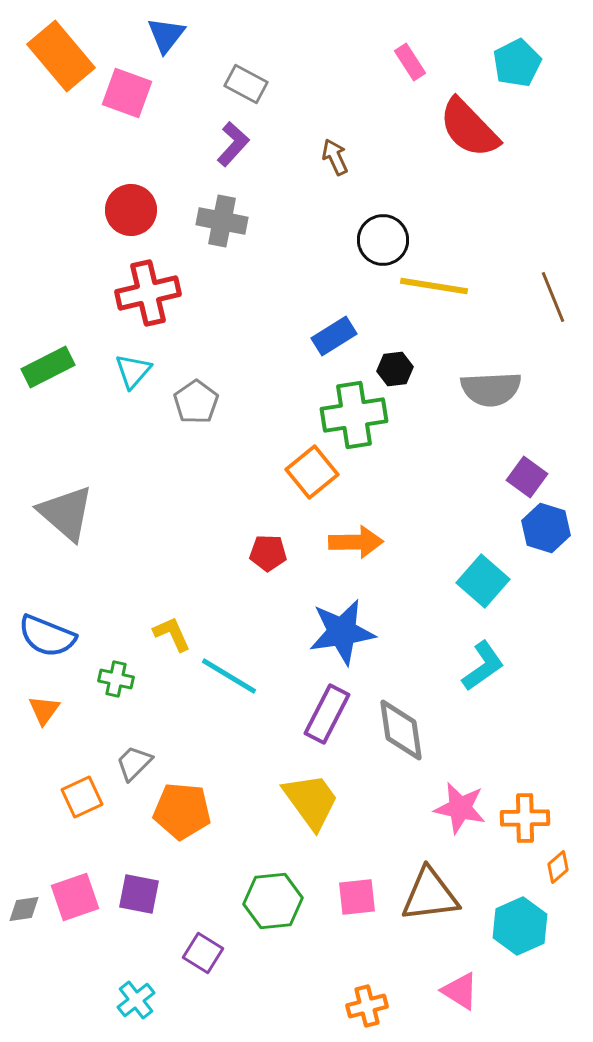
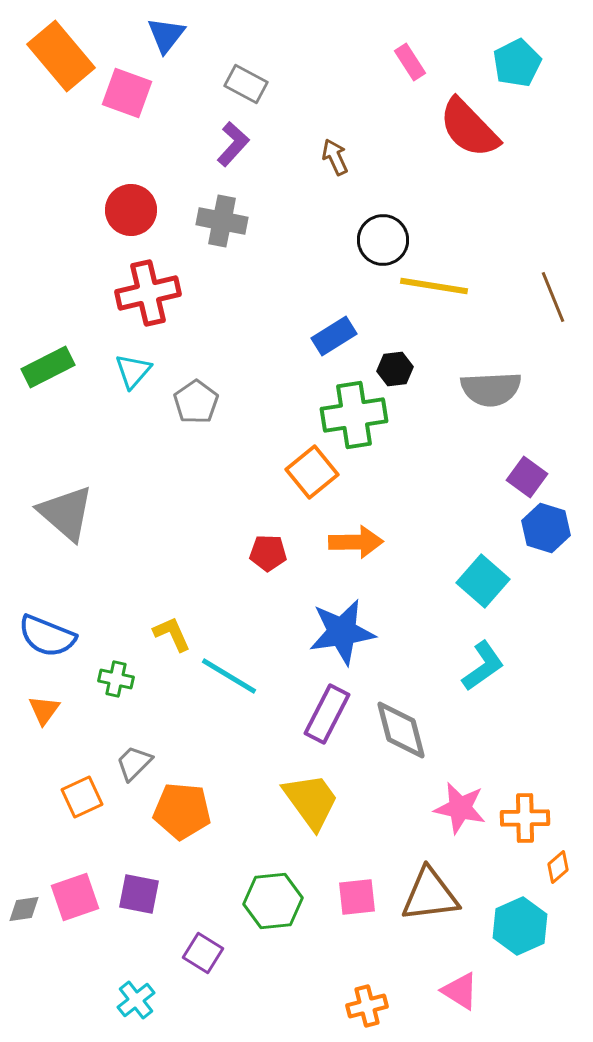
gray diamond at (401, 730): rotated 6 degrees counterclockwise
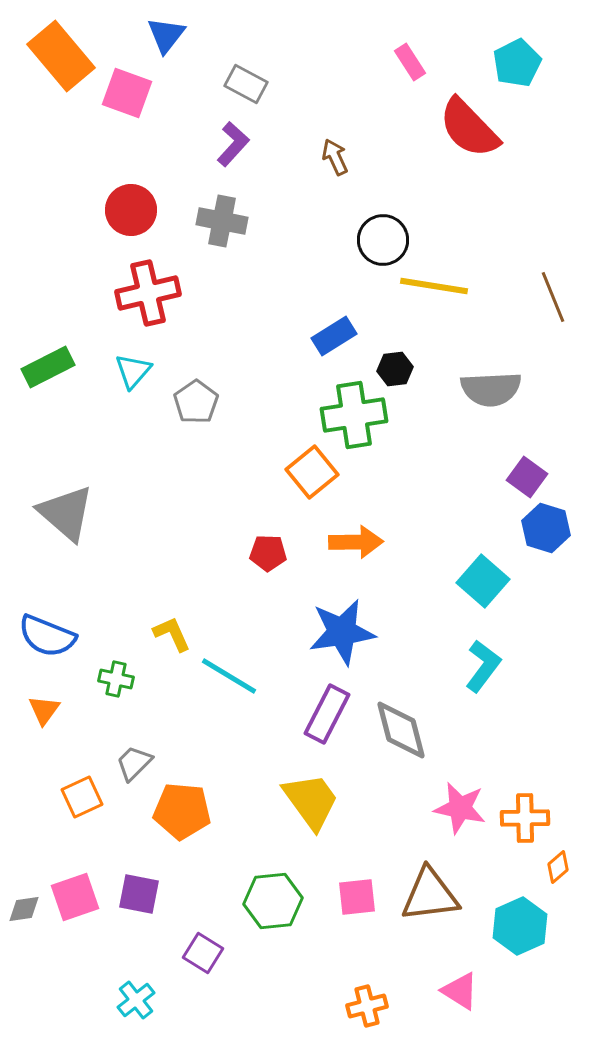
cyan L-shape at (483, 666): rotated 18 degrees counterclockwise
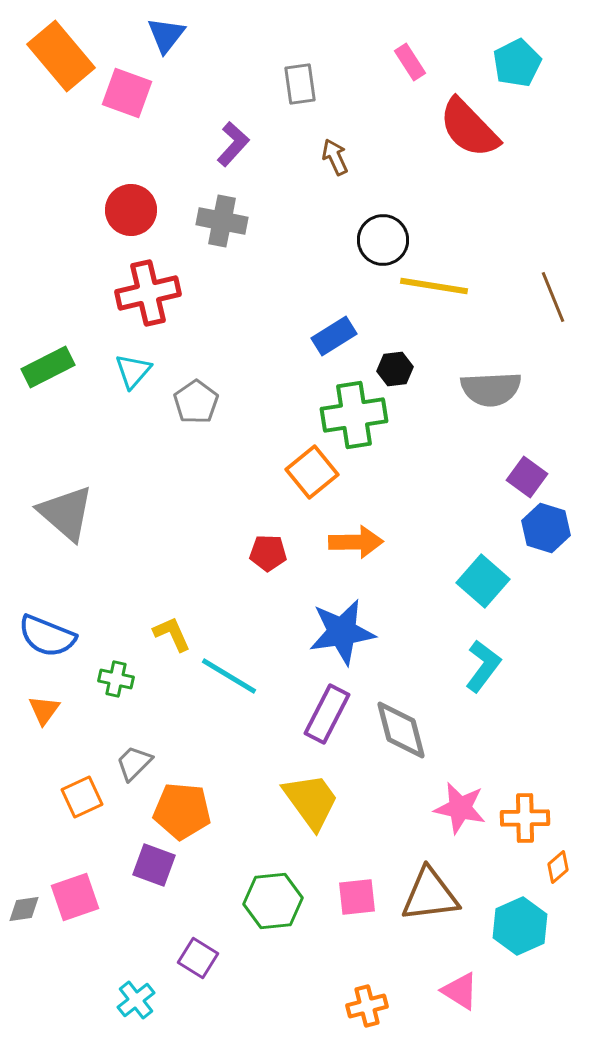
gray rectangle at (246, 84): moved 54 px right; rotated 54 degrees clockwise
purple square at (139, 894): moved 15 px right, 29 px up; rotated 9 degrees clockwise
purple square at (203, 953): moved 5 px left, 5 px down
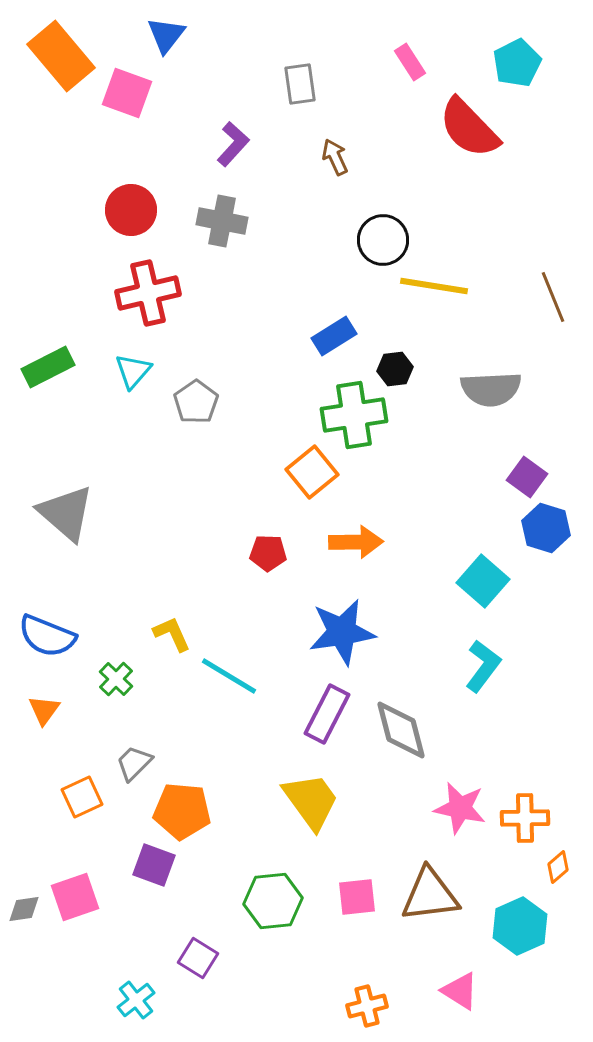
green cross at (116, 679): rotated 32 degrees clockwise
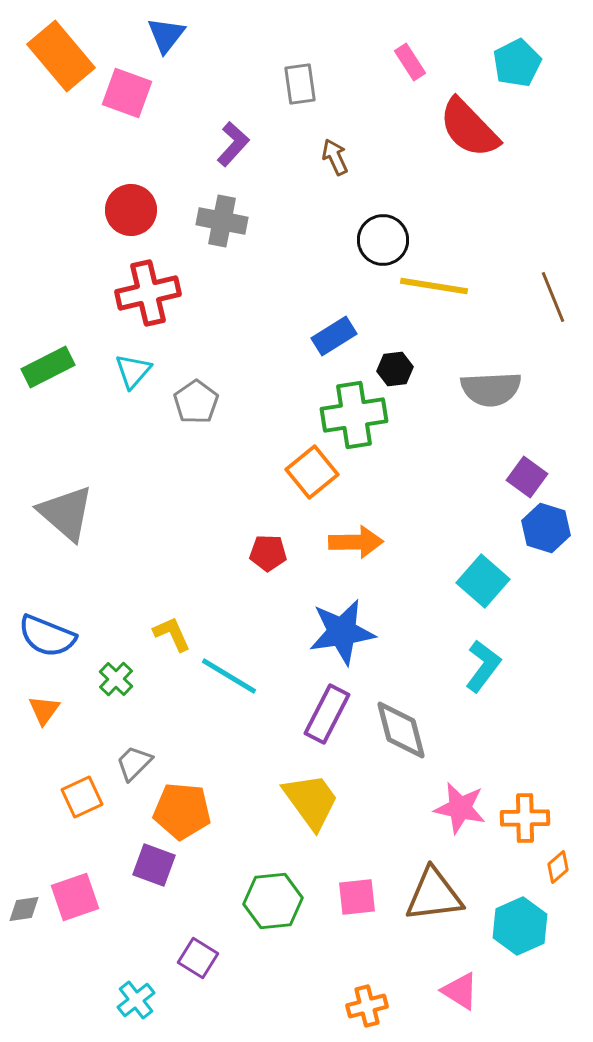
brown triangle at (430, 895): moved 4 px right
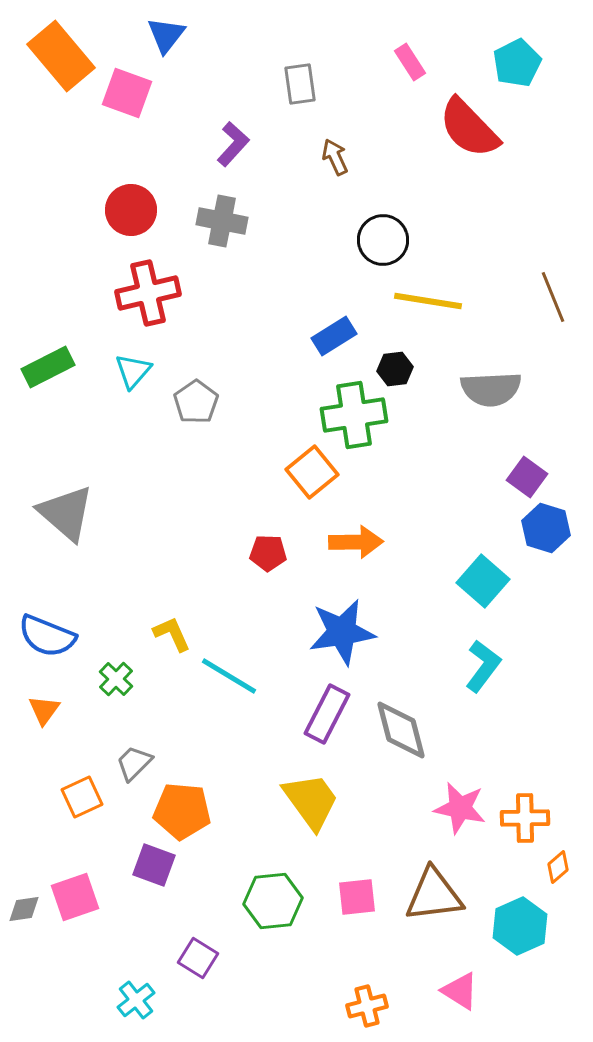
yellow line at (434, 286): moved 6 px left, 15 px down
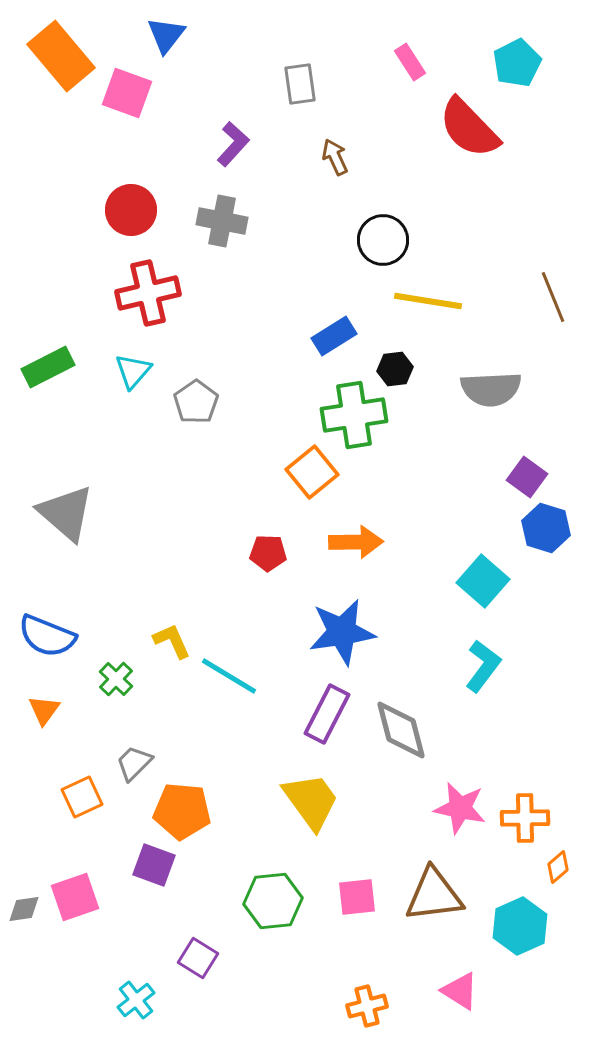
yellow L-shape at (172, 634): moved 7 px down
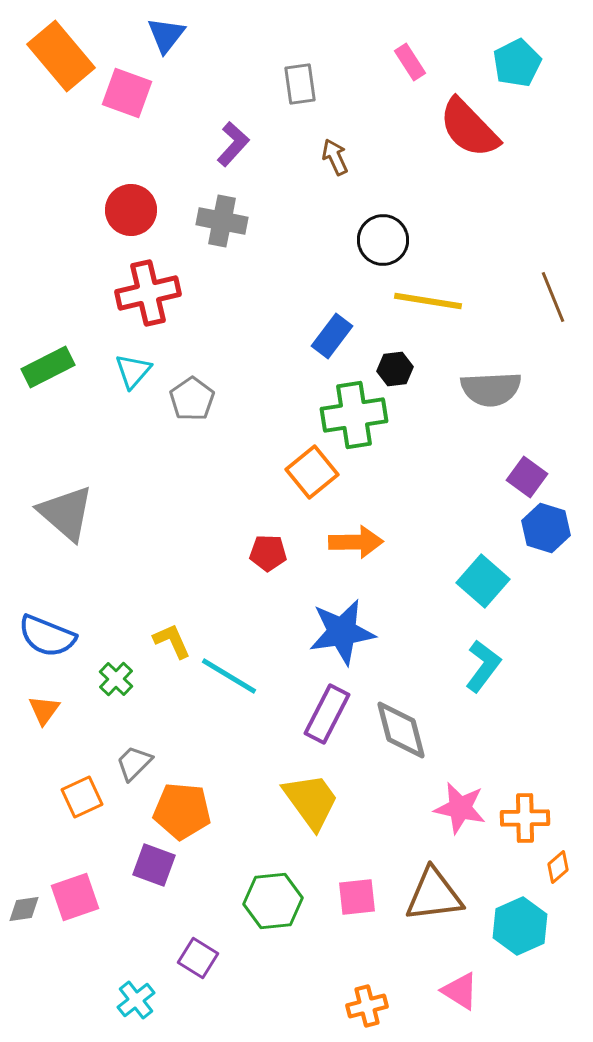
blue rectangle at (334, 336): moved 2 px left; rotated 21 degrees counterclockwise
gray pentagon at (196, 402): moved 4 px left, 3 px up
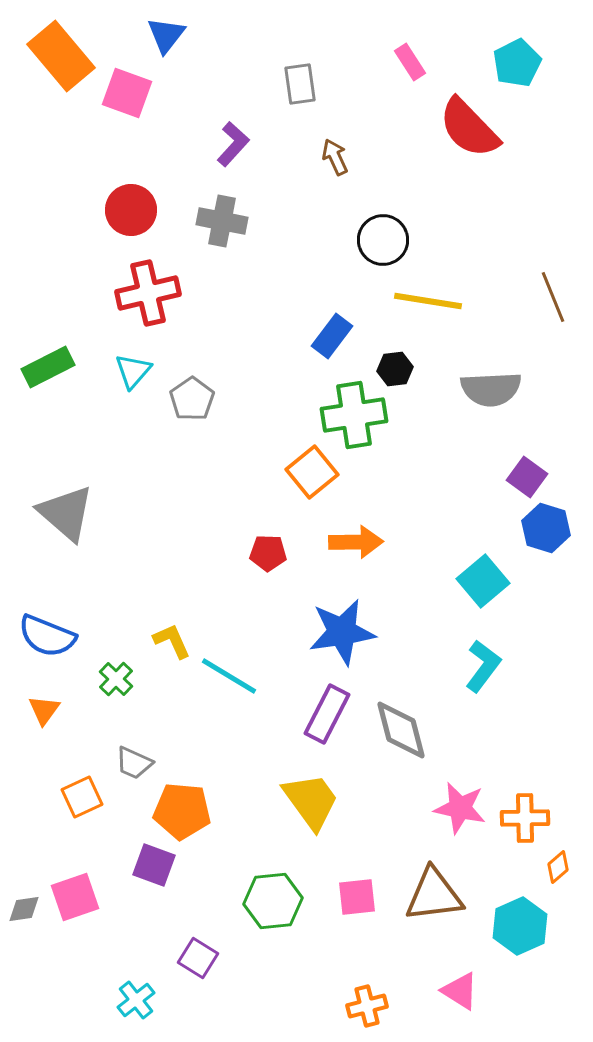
cyan square at (483, 581): rotated 9 degrees clockwise
gray trapezoid at (134, 763): rotated 111 degrees counterclockwise
